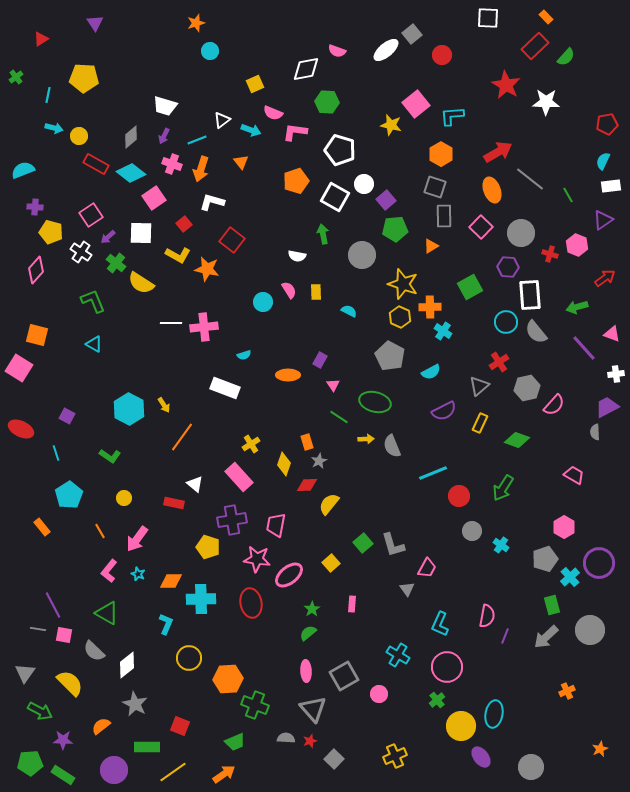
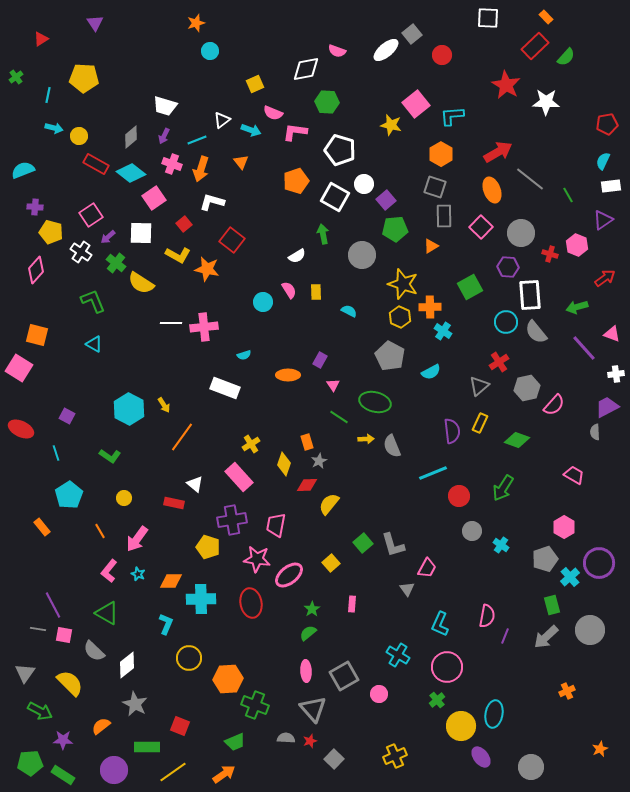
white semicircle at (297, 256): rotated 42 degrees counterclockwise
purple semicircle at (444, 411): moved 8 px right, 20 px down; rotated 70 degrees counterclockwise
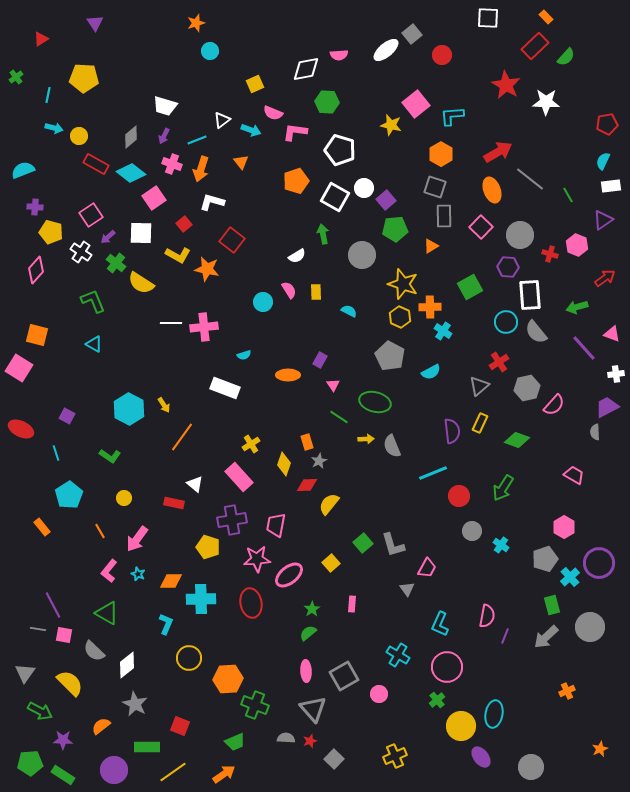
pink semicircle at (337, 51): moved 2 px right, 4 px down; rotated 24 degrees counterclockwise
white circle at (364, 184): moved 4 px down
gray circle at (521, 233): moved 1 px left, 2 px down
pink star at (257, 559): rotated 12 degrees counterclockwise
gray circle at (590, 630): moved 3 px up
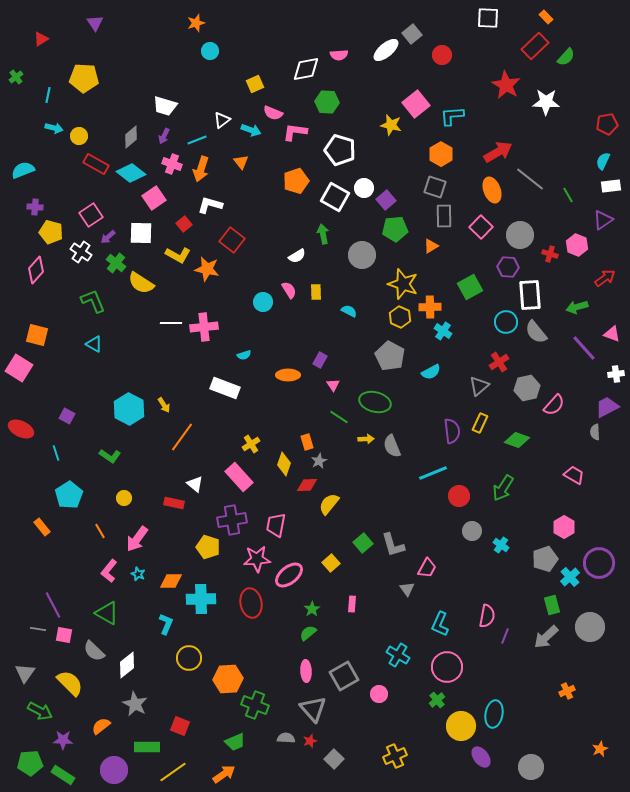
white L-shape at (212, 202): moved 2 px left, 3 px down
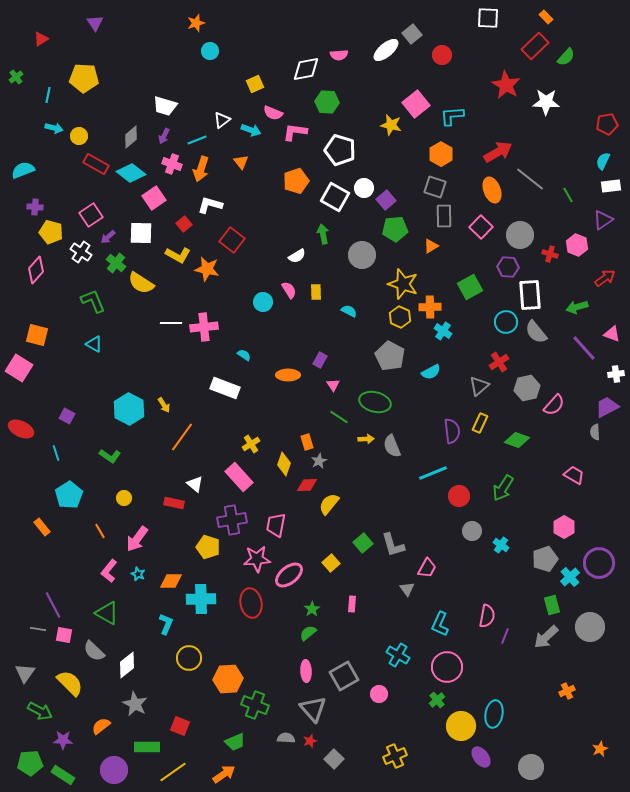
cyan semicircle at (244, 355): rotated 128 degrees counterclockwise
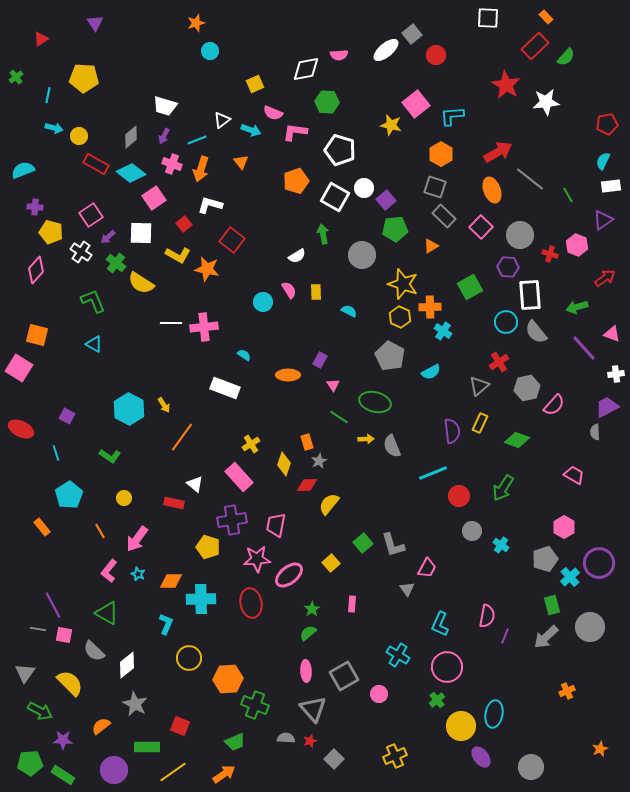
red circle at (442, 55): moved 6 px left
white star at (546, 102): rotated 8 degrees counterclockwise
gray rectangle at (444, 216): rotated 45 degrees counterclockwise
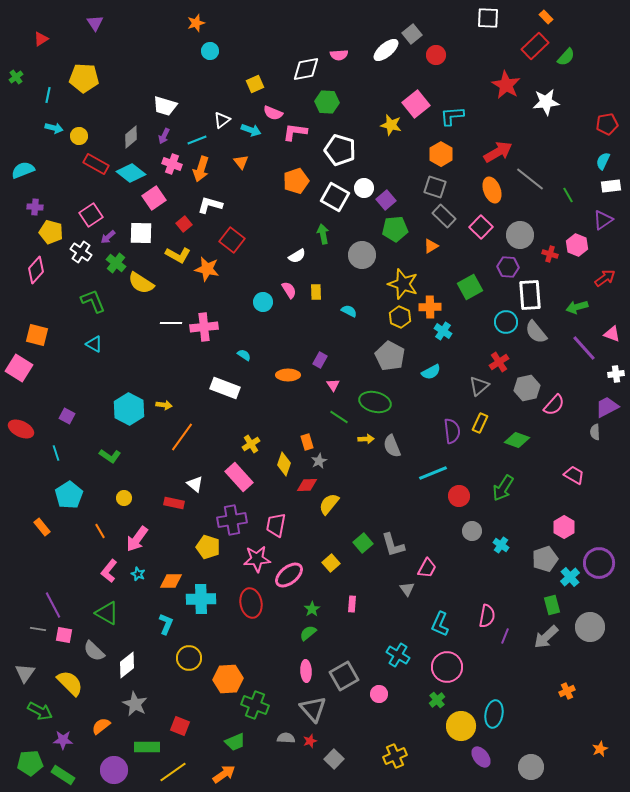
yellow arrow at (164, 405): rotated 49 degrees counterclockwise
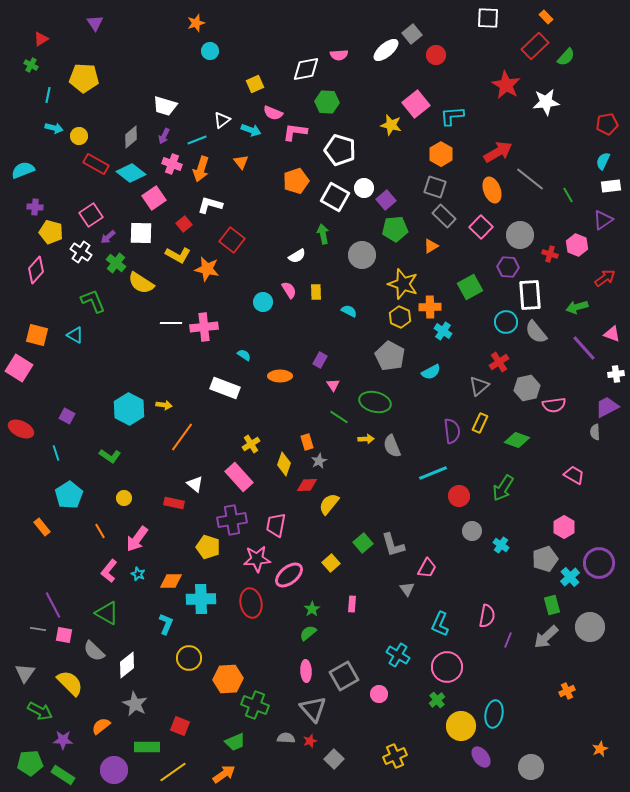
green cross at (16, 77): moved 15 px right, 12 px up; rotated 24 degrees counterclockwise
cyan triangle at (94, 344): moved 19 px left, 9 px up
orange ellipse at (288, 375): moved 8 px left, 1 px down
pink semicircle at (554, 405): rotated 40 degrees clockwise
purple line at (505, 636): moved 3 px right, 4 px down
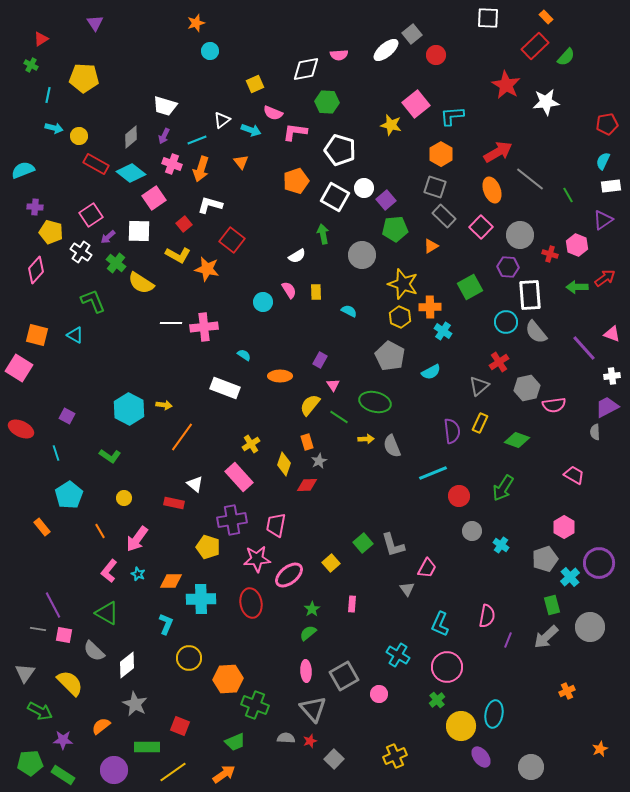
white square at (141, 233): moved 2 px left, 2 px up
green arrow at (577, 307): moved 20 px up; rotated 15 degrees clockwise
white cross at (616, 374): moved 4 px left, 2 px down
yellow semicircle at (329, 504): moved 19 px left, 99 px up
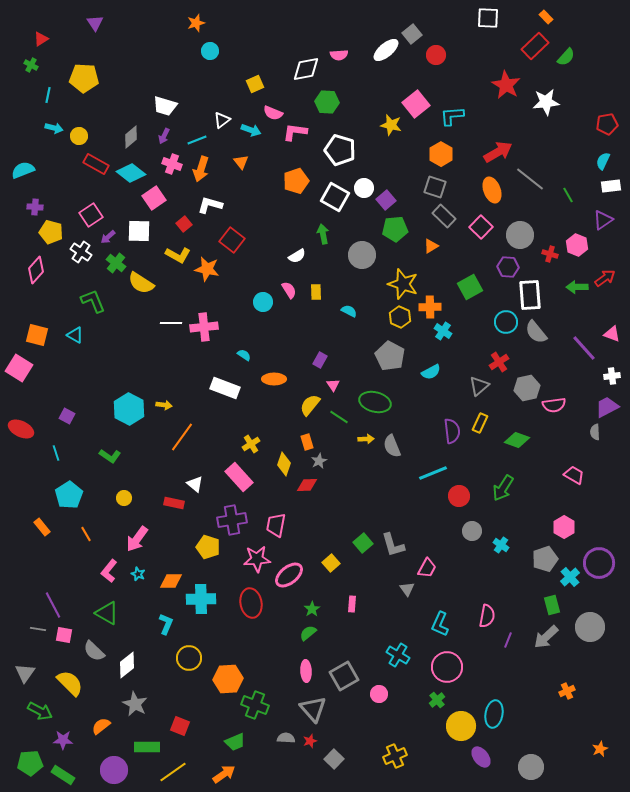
orange ellipse at (280, 376): moved 6 px left, 3 px down
orange line at (100, 531): moved 14 px left, 3 px down
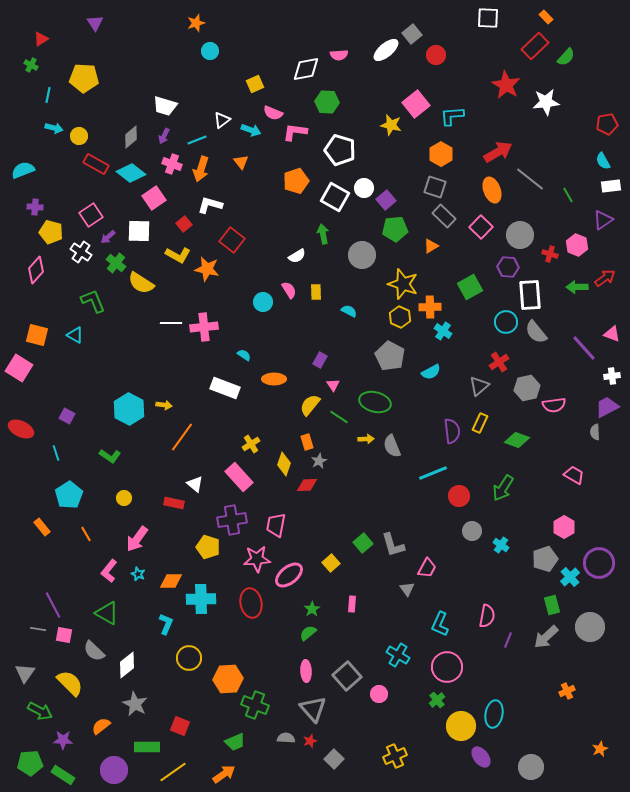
cyan semicircle at (603, 161): rotated 54 degrees counterclockwise
gray square at (344, 676): moved 3 px right; rotated 12 degrees counterclockwise
